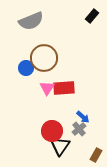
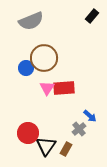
blue arrow: moved 7 px right, 1 px up
red circle: moved 24 px left, 2 px down
black triangle: moved 14 px left
brown rectangle: moved 30 px left, 6 px up
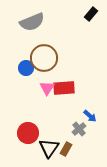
black rectangle: moved 1 px left, 2 px up
gray semicircle: moved 1 px right, 1 px down
black triangle: moved 3 px right, 2 px down
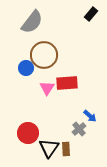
gray semicircle: rotated 30 degrees counterclockwise
brown circle: moved 3 px up
red rectangle: moved 3 px right, 5 px up
brown rectangle: rotated 32 degrees counterclockwise
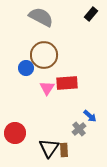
gray semicircle: moved 9 px right, 5 px up; rotated 100 degrees counterclockwise
red circle: moved 13 px left
brown rectangle: moved 2 px left, 1 px down
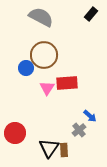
gray cross: moved 1 px down
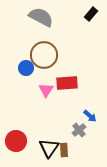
pink triangle: moved 1 px left, 2 px down
red circle: moved 1 px right, 8 px down
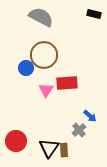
black rectangle: moved 3 px right; rotated 64 degrees clockwise
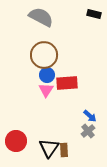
blue circle: moved 21 px right, 7 px down
gray cross: moved 9 px right, 1 px down
